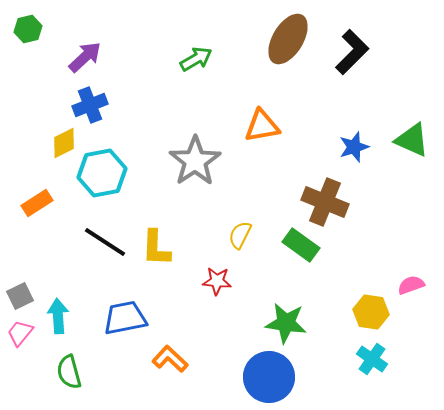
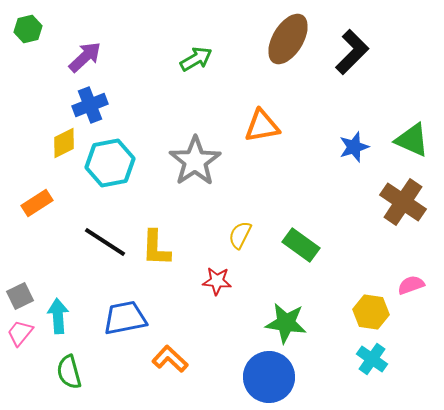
cyan hexagon: moved 8 px right, 10 px up
brown cross: moved 78 px right; rotated 12 degrees clockwise
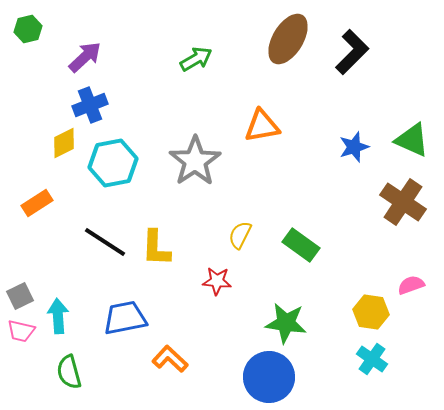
cyan hexagon: moved 3 px right
pink trapezoid: moved 1 px right, 2 px up; rotated 116 degrees counterclockwise
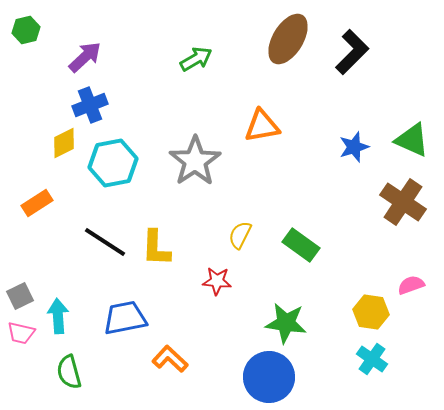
green hexagon: moved 2 px left, 1 px down
pink trapezoid: moved 2 px down
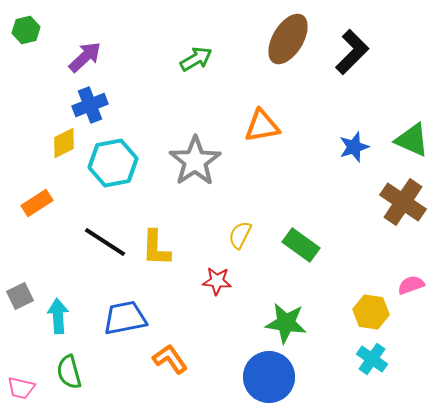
pink trapezoid: moved 55 px down
orange L-shape: rotated 12 degrees clockwise
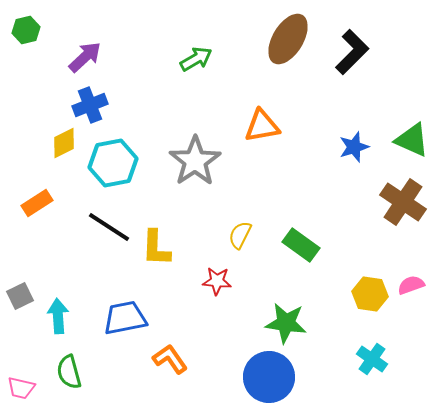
black line: moved 4 px right, 15 px up
yellow hexagon: moved 1 px left, 18 px up
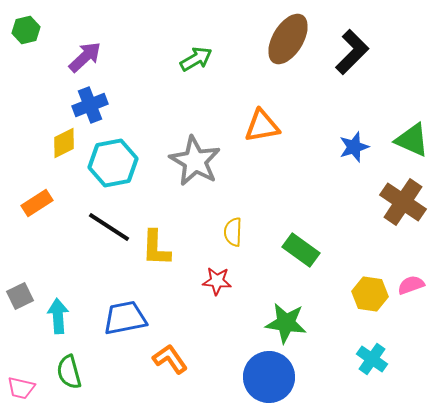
gray star: rotated 9 degrees counterclockwise
yellow semicircle: moved 7 px left, 3 px up; rotated 24 degrees counterclockwise
green rectangle: moved 5 px down
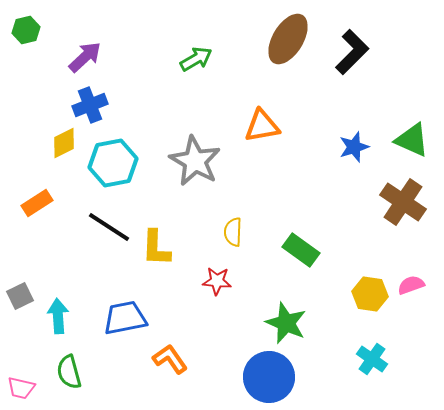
green star: rotated 15 degrees clockwise
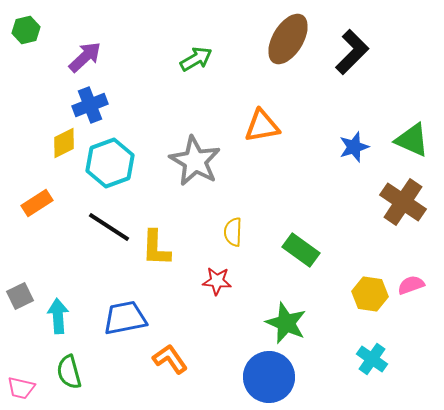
cyan hexagon: moved 3 px left; rotated 9 degrees counterclockwise
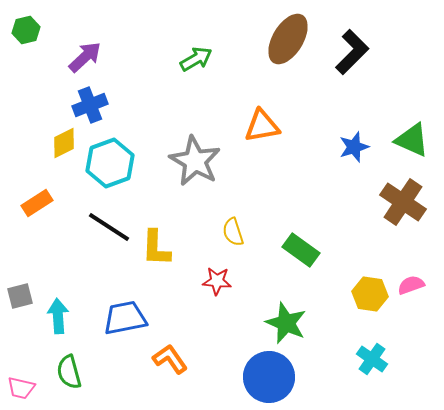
yellow semicircle: rotated 20 degrees counterclockwise
gray square: rotated 12 degrees clockwise
